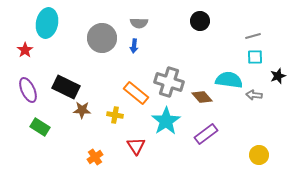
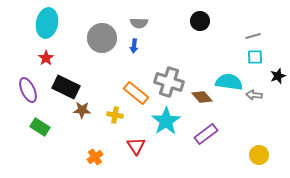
red star: moved 21 px right, 8 px down
cyan semicircle: moved 2 px down
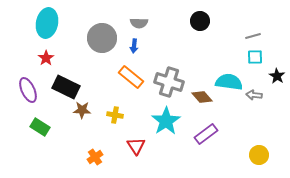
black star: moved 1 px left; rotated 21 degrees counterclockwise
orange rectangle: moved 5 px left, 16 px up
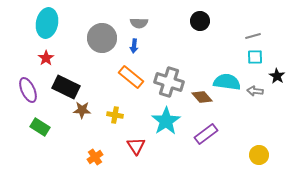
cyan semicircle: moved 2 px left
gray arrow: moved 1 px right, 4 px up
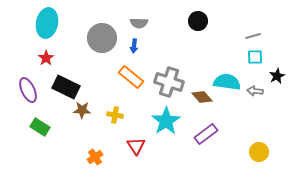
black circle: moved 2 px left
black star: rotated 14 degrees clockwise
yellow circle: moved 3 px up
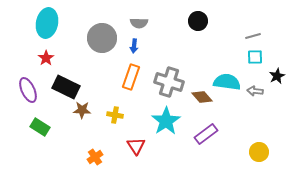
orange rectangle: rotated 70 degrees clockwise
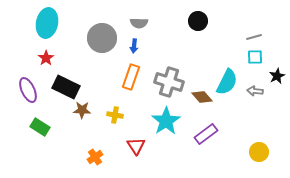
gray line: moved 1 px right, 1 px down
cyan semicircle: rotated 108 degrees clockwise
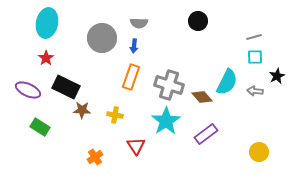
gray cross: moved 3 px down
purple ellipse: rotated 40 degrees counterclockwise
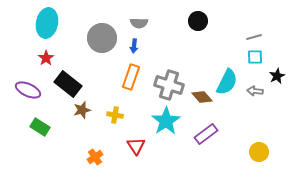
black rectangle: moved 2 px right, 3 px up; rotated 12 degrees clockwise
brown star: rotated 18 degrees counterclockwise
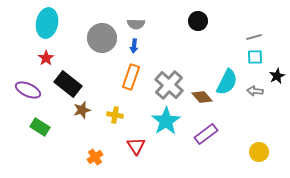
gray semicircle: moved 3 px left, 1 px down
gray cross: rotated 24 degrees clockwise
